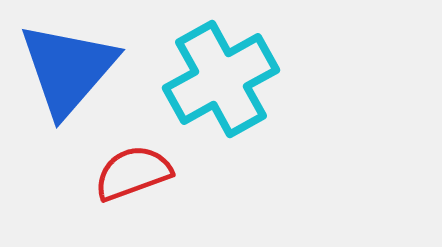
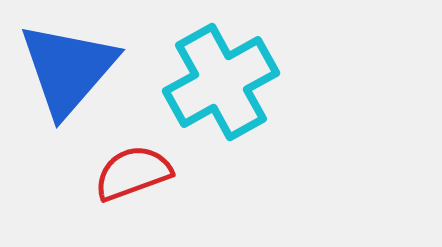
cyan cross: moved 3 px down
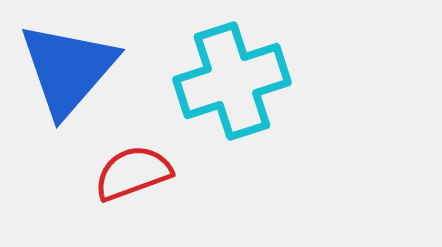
cyan cross: moved 11 px right, 1 px up; rotated 11 degrees clockwise
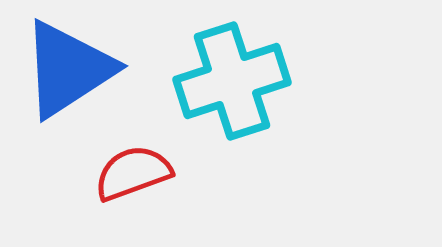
blue triangle: rotated 16 degrees clockwise
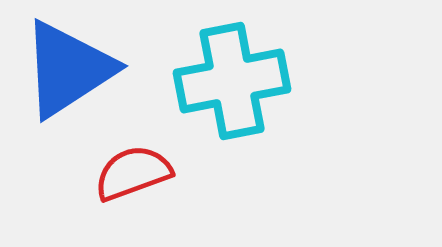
cyan cross: rotated 7 degrees clockwise
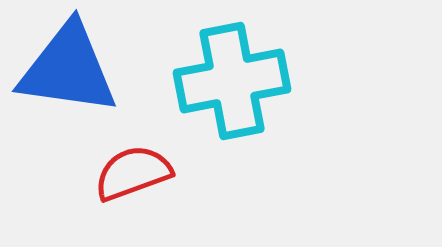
blue triangle: rotated 41 degrees clockwise
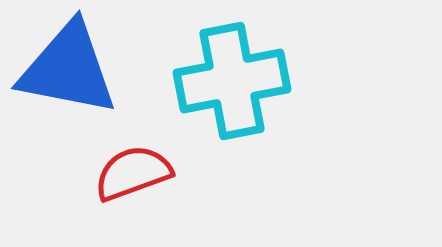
blue triangle: rotated 3 degrees clockwise
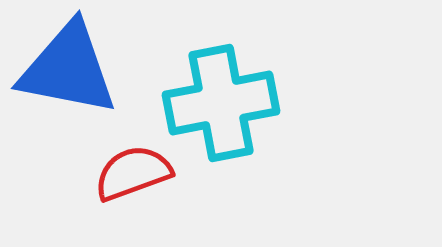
cyan cross: moved 11 px left, 22 px down
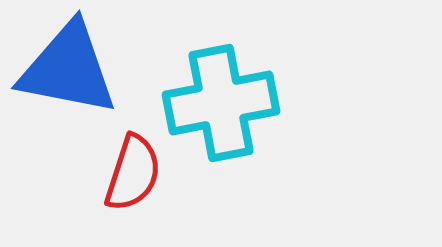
red semicircle: rotated 128 degrees clockwise
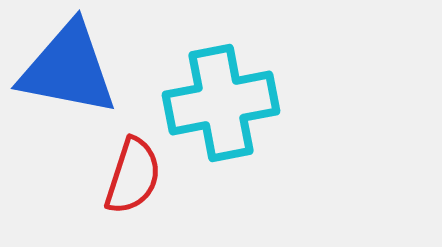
red semicircle: moved 3 px down
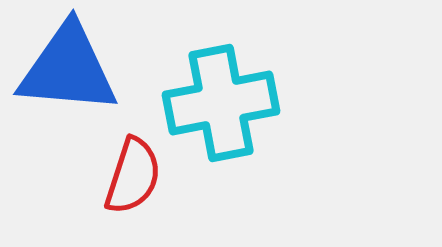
blue triangle: rotated 6 degrees counterclockwise
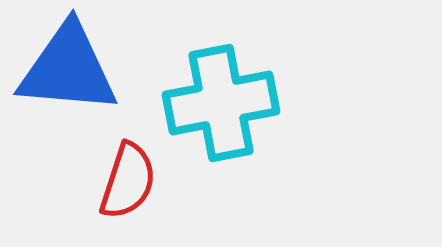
red semicircle: moved 5 px left, 5 px down
